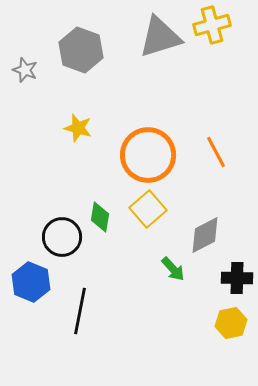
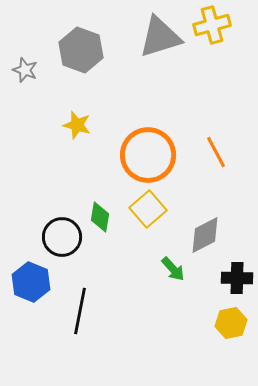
yellow star: moved 1 px left, 3 px up
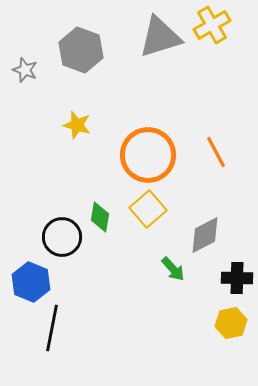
yellow cross: rotated 15 degrees counterclockwise
black line: moved 28 px left, 17 px down
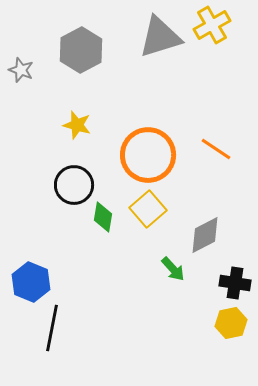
gray hexagon: rotated 12 degrees clockwise
gray star: moved 4 px left
orange line: moved 3 px up; rotated 28 degrees counterclockwise
green diamond: moved 3 px right
black circle: moved 12 px right, 52 px up
black cross: moved 2 px left, 5 px down; rotated 8 degrees clockwise
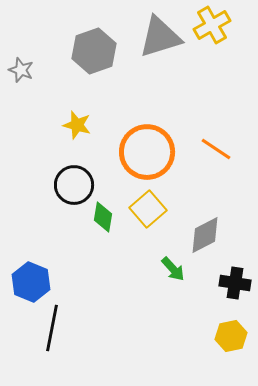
gray hexagon: moved 13 px right, 1 px down; rotated 9 degrees clockwise
orange circle: moved 1 px left, 3 px up
yellow hexagon: moved 13 px down
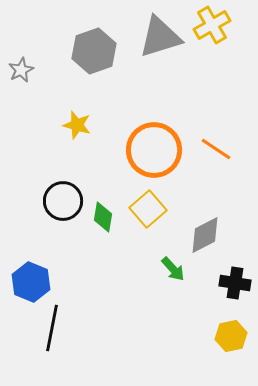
gray star: rotated 25 degrees clockwise
orange circle: moved 7 px right, 2 px up
black circle: moved 11 px left, 16 px down
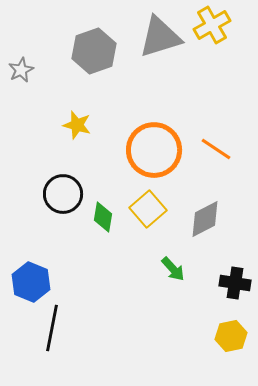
black circle: moved 7 px up
gray diamond: moved 16 px up
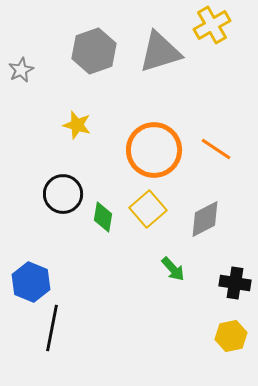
gray triangle: moved 15 px down
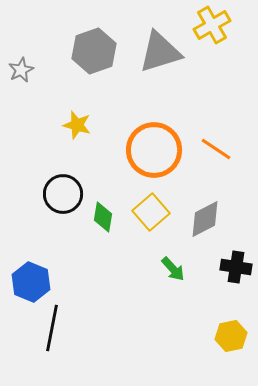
yellow square: moved 3 px right, 3 px down
black cross: moved 1 px right, 16 px up
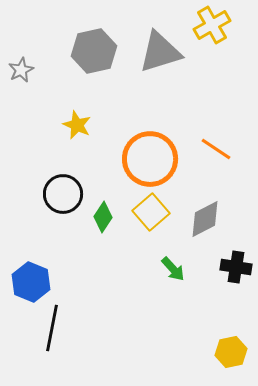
gray hexagon: rotated 6 degrees clockwise
yellow star: rotated 8 degrees clockwise
orange circle: moved 4 px left, 9 px down
green diamond: rotated 24 degrees clockwise
yellow hexagon: moved 16 px down
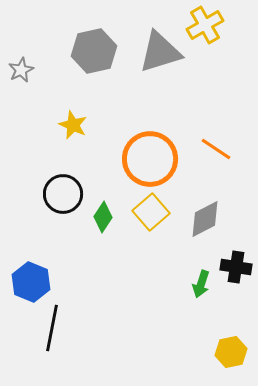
yellow cross: moved 7 px left
yellow star: moved 4 px left
green arrow: moved 28 px right, 15 px down; rotated 60 degrees clockwise
